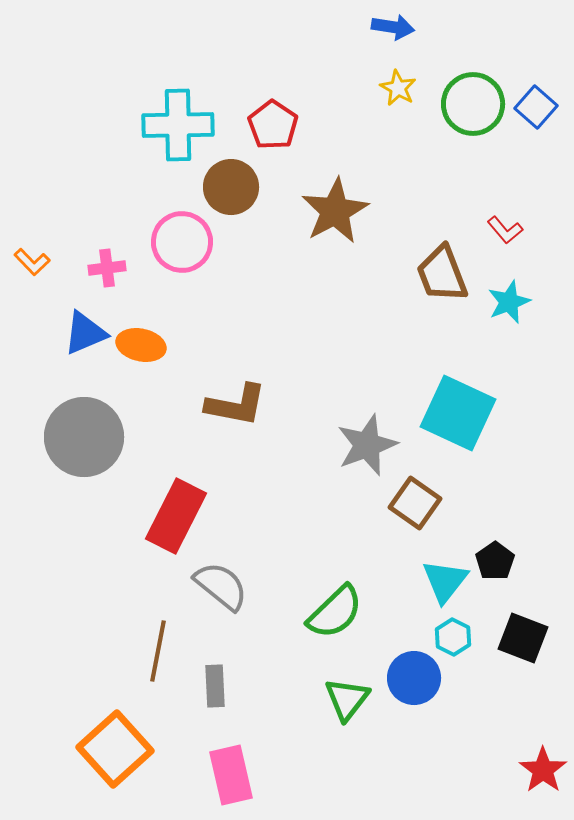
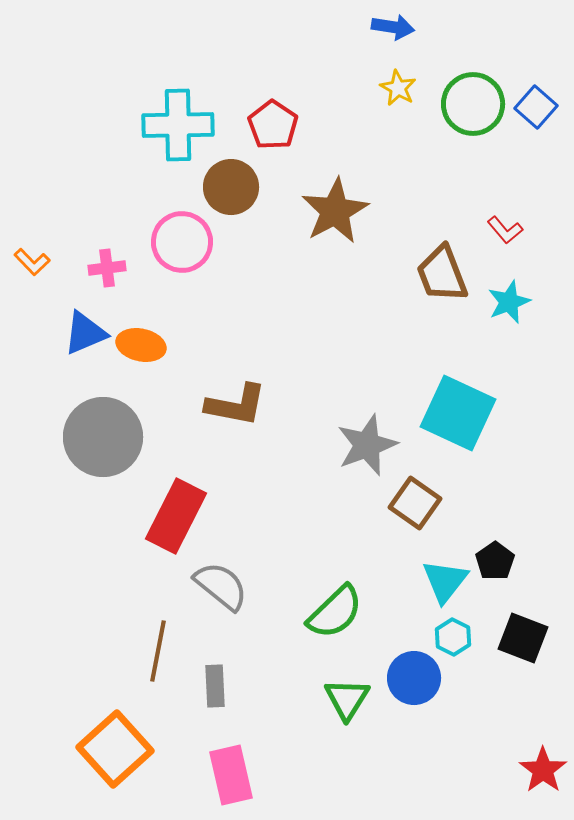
gray circle: moved 19 px right
green triangle: rotated 6 degrees counterclockwise
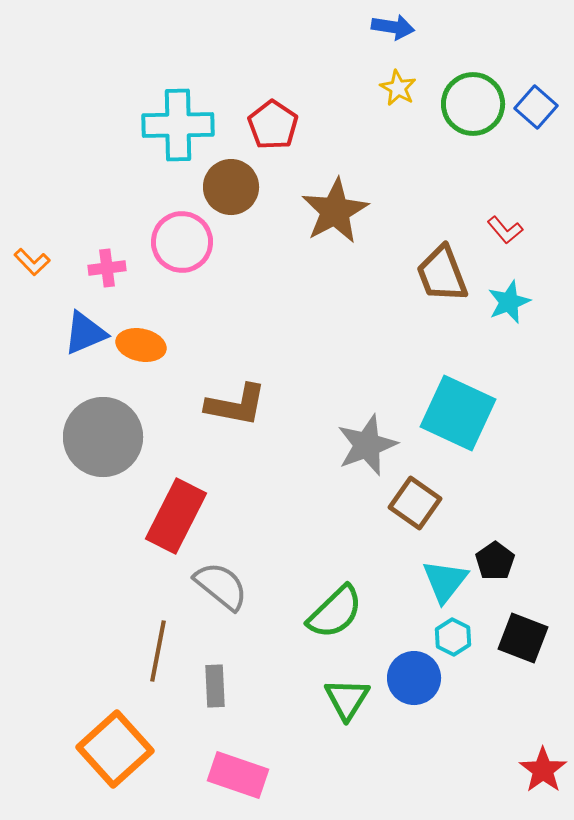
pink rectangle: moved 7 px right; rotated 58 degrees counterclockwise
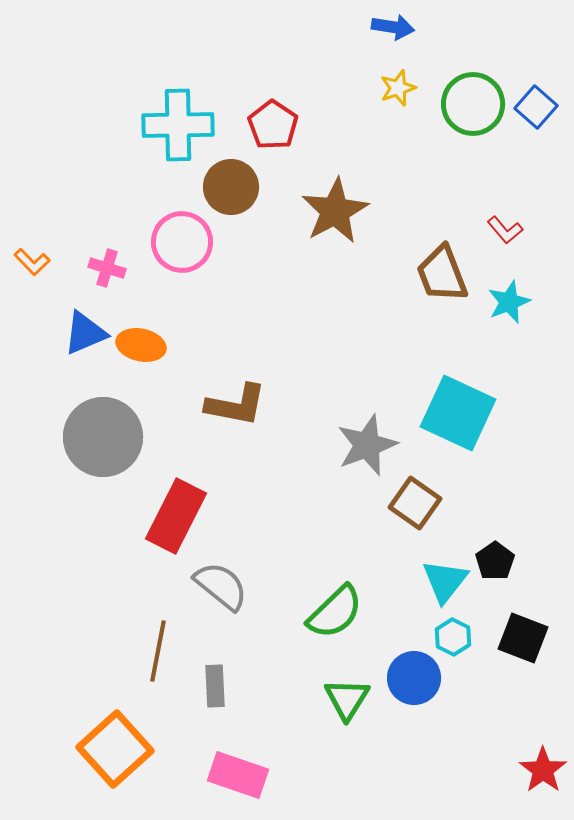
yellow star: rotated 24 degrees clockwise
pink cross: rotated 24 degrees clockwise
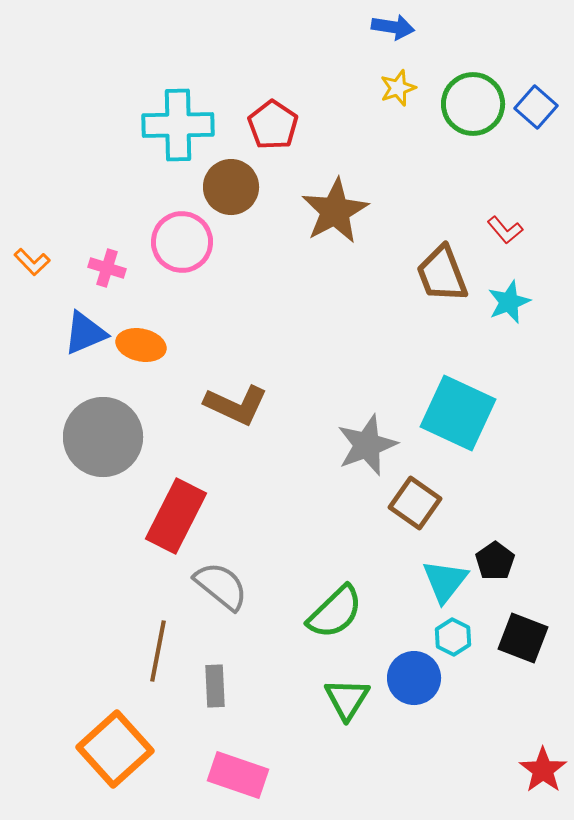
brown L-shape: rotated 14 degrees clockwise
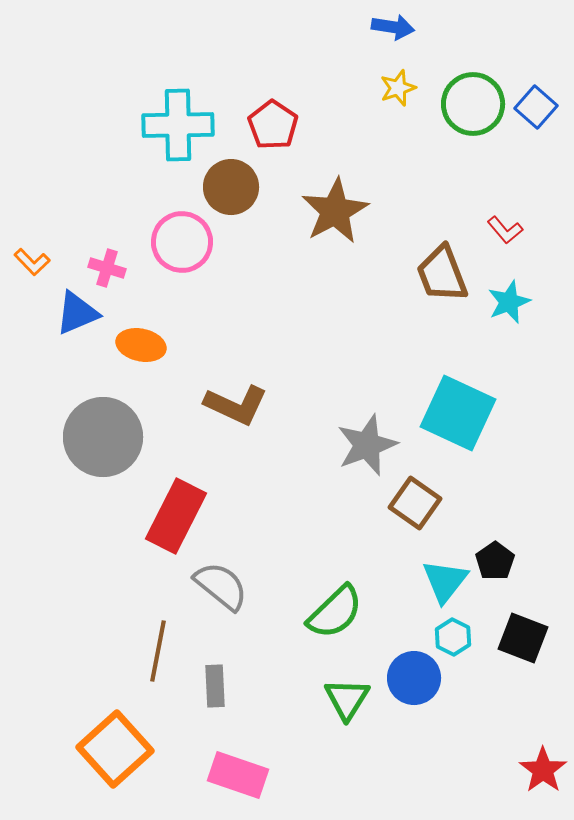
blue triangle: moved 8 px left, 20 px up
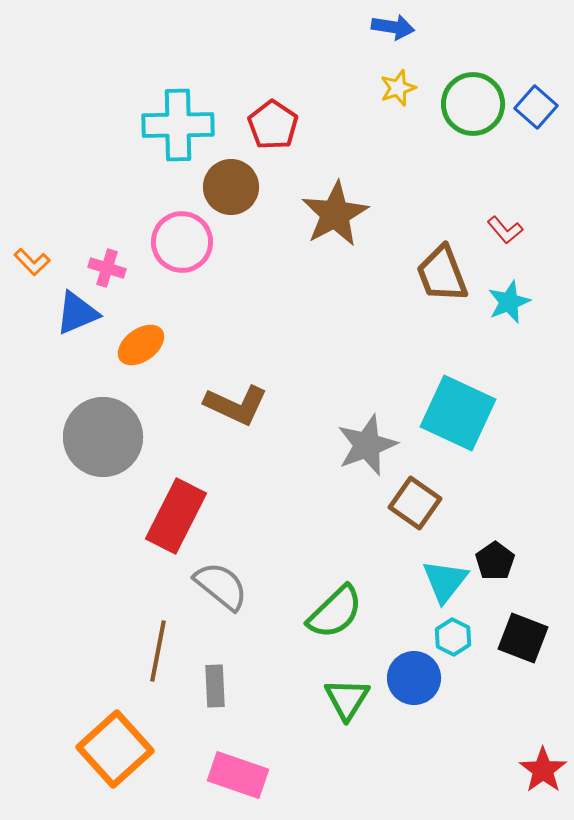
brown star: moved 3 px down
orange ellipse: rotated 48 degrees counterclockwise
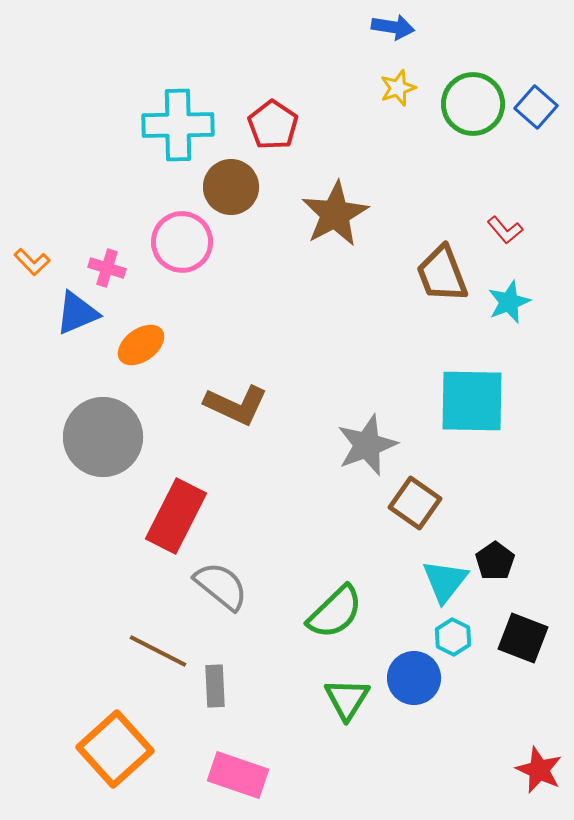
cyan square: moved 14 px right, 12 px up; rotated 24 degrees counterclockwise
brown line: rotated 74 degrees counterclockwise
red star: moved 4 px left; rotated 12 degrees counterclockwise
